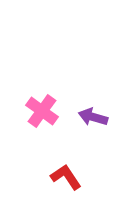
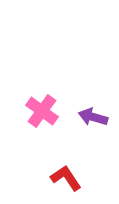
red L-shape: moved 1 px down
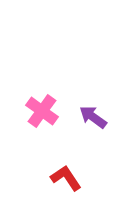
purple arrow: rotated 20 degrees clockwise
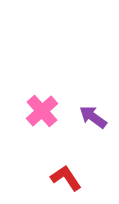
pink cross: rotated 12 degrees clockwise
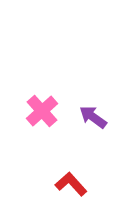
red L-shape: moved 5 px right, 6 px down; rotated 8 degrees counterclockwise
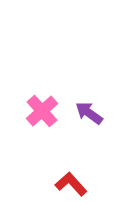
purple arrow: moved 4 px left, 4 px up
